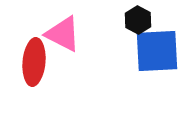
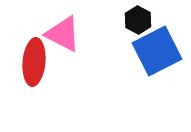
blue square: rotated 24 degrees counterclockwise
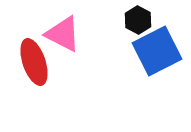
red ellipse: rotated 24 degrees counterclockwise
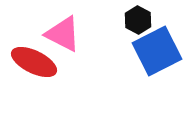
red ellipse: rotated 45 degrees counterclockwise
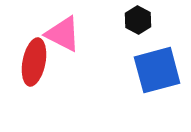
blue square: moved 19 px down; rotated 12 degrees clockwise
red ellipse: rotated 75 degrees clockwise
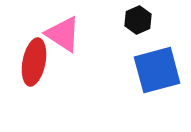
black hexagon: rotated 8 degrees clockwise
pink triangle: rotated 6 degrees clockwise
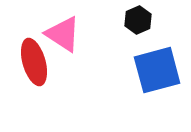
red ellipse: rotated 27 degrees counterclockwise
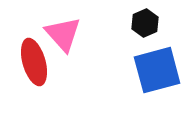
black hexagon: moved 7 px right, 3 px down
pink triangle: rotated 15 degrees clockwise
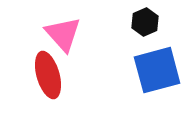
black hexagon: moved 1 px up
red ellipse: moved 14 px right, 13 px down
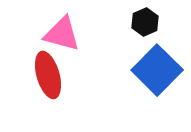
pink triangle: moved 1 px left; rotated 33 degrees counterclockwise
blue square: rotated 30 degrees counterclockwise
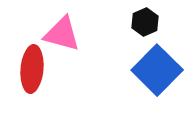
red ellipse: moved 16 px left, 6 px up; rotated 21 degrees clockwise
